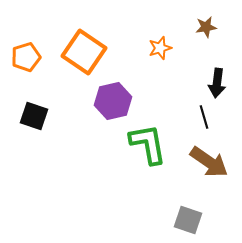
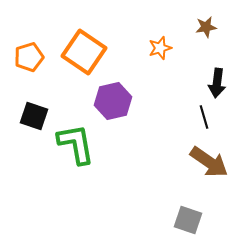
orange pentagon: moved 3 px right
green L-shape: moved 72 px left
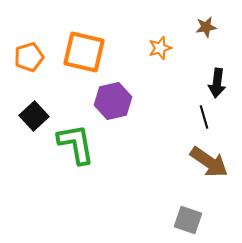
orange square: rotated 21 degrees counterclockwise
black square: rotated 28 degrees clockwise
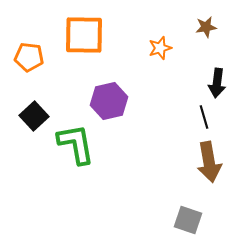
orange square: moved 17 px up; rotated 12 degrees counterclockwise
orange pentagon: rotated 24 degrees clockwise
purple hexagon: moved 4 px left
brown arrow: rotated 45 degrees clockwise
